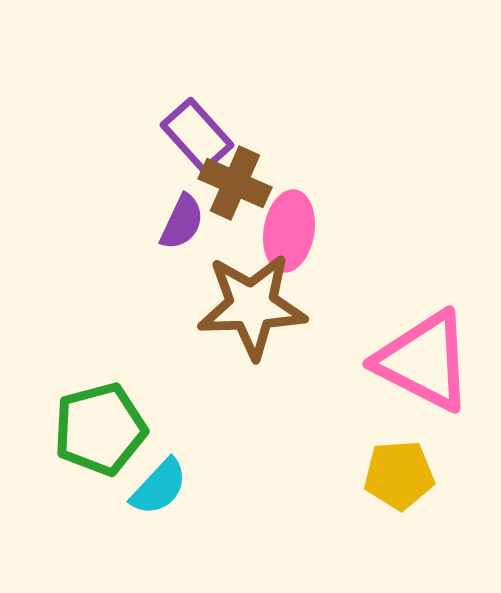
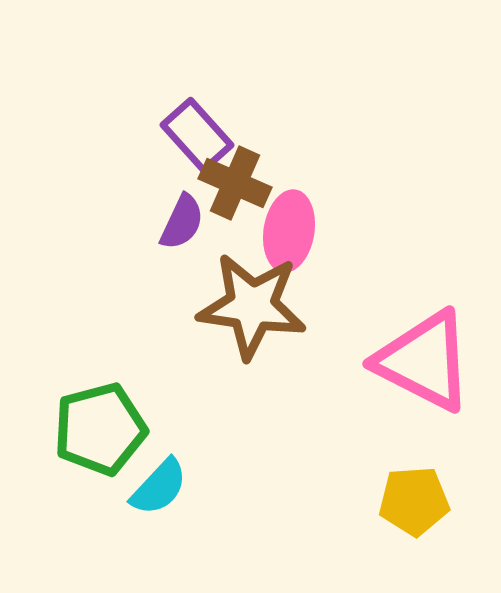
brown star: rotated 10 degrees clockwise
yellow pentagon: moved 15 px right, 26 px down
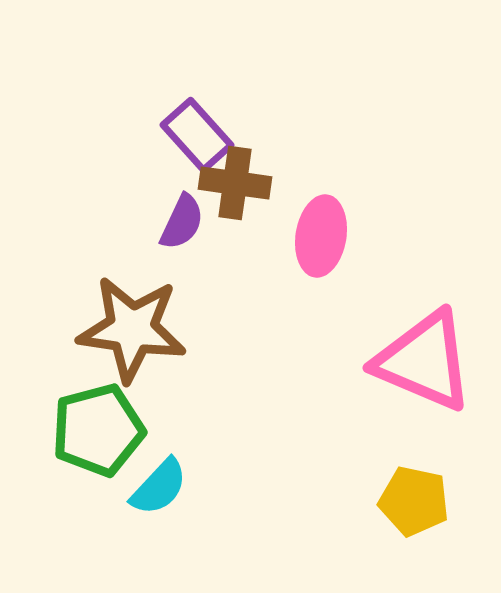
brown cross: rotated 16 degrees counterclockwise
pink ellipse: moved 32 px right, 5 px down
brown star: moved 120 px left, 23 px down
pink triangle: rotated 4 degrees counterclockwise
green pentagon: moved 2 px left, 1 px down
yellow pentagon: rotated 16 degrees clockwise
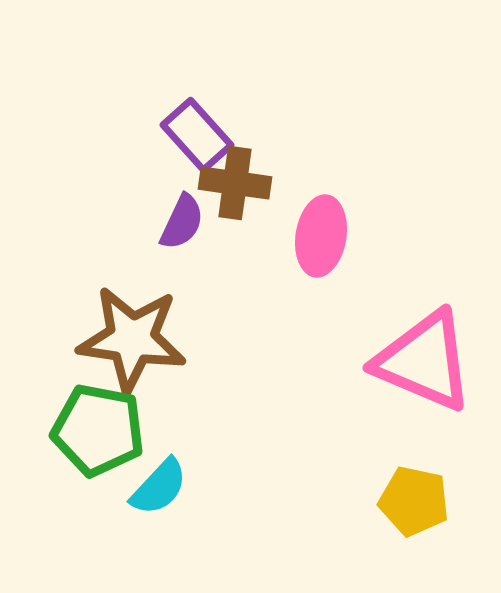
brown star: moved 10 px down
green pentagon: rotated 26 degrees clockwise
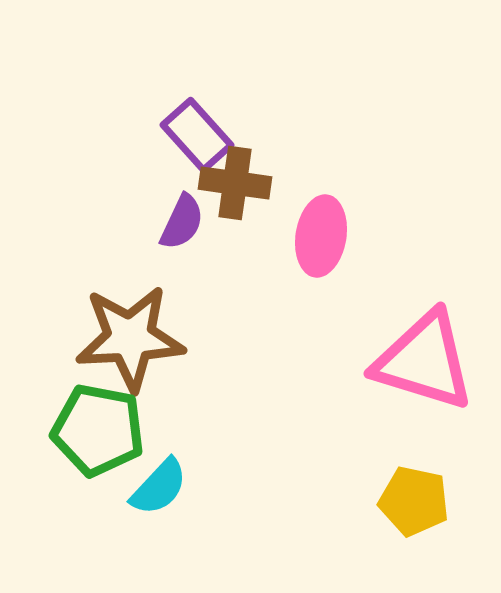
brown star: moved 2 px left, 1 px up; rotated 11 degrees counterclockwise
pink triangle: rotated 6 degrees counterclockwise
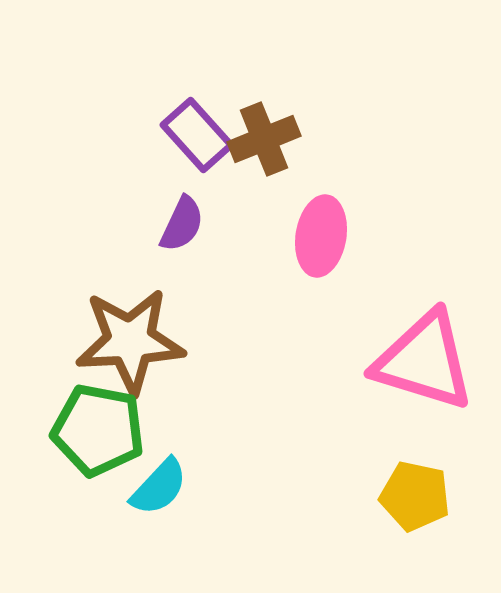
brown cross: moved 29 px right, 44 px up; rotated 30 degrees counterclockwise
purple semicircle: moved 2 px down
brown star: moved 3 px down
yellow pentagon: moved 1 px right, 5 px up
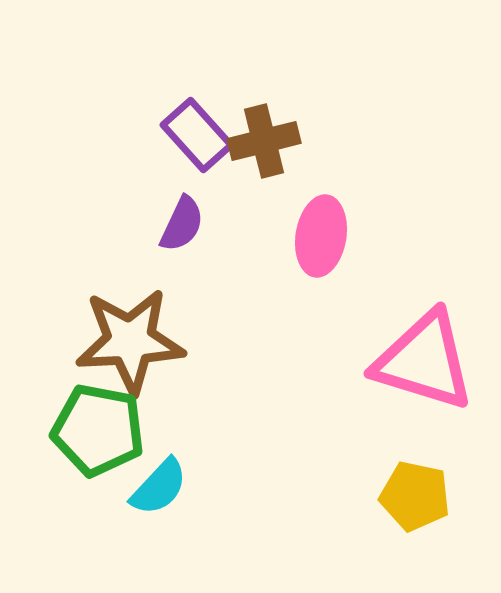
brown cross: moved 2 px down; rotated 8 degrees clockwise
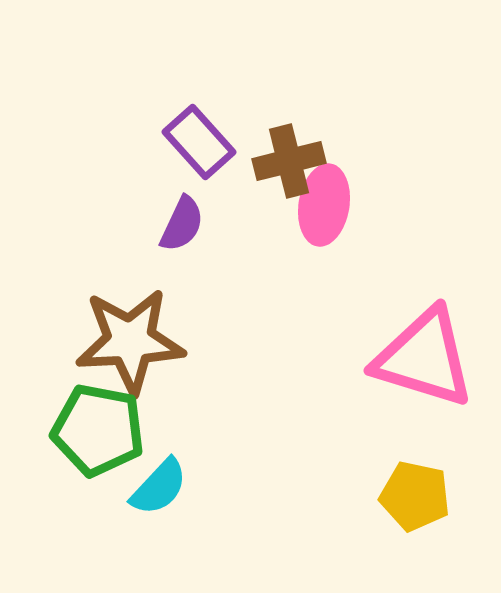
purple rectangle: moved 2 px right, 7 px down
brown cross: moved 25 px right, 20 px down
pink ellipse: moved 3 px right, 31 px up
pink triangle: moved 3 px up
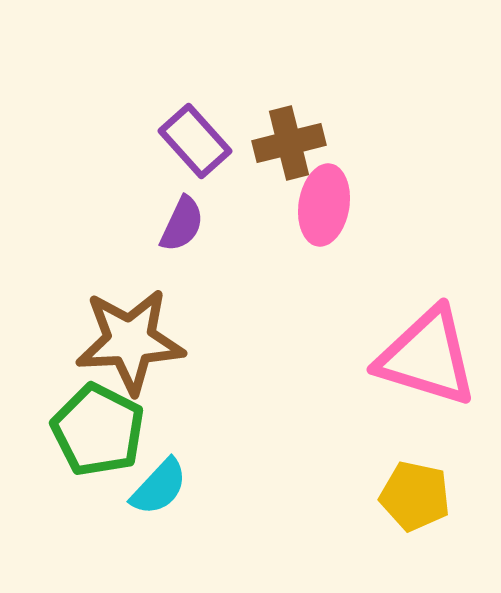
purple rectangle: moved 4 px left, 1 px up
brown cross: moved 18 px up
pink triangle: moved 3 px right, 1 px up
green pentagon: rotated 16 degrees clockwise
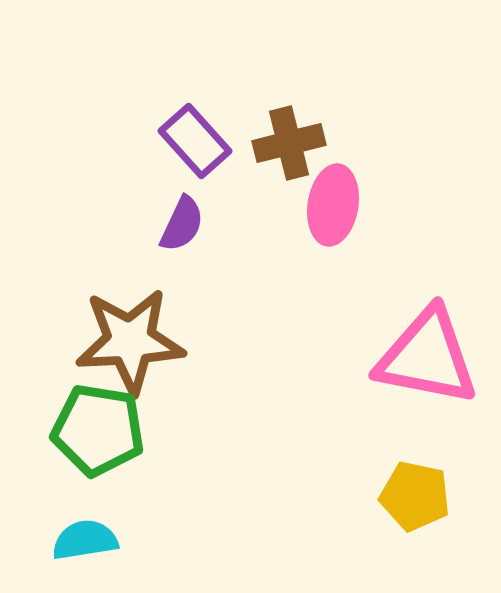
pink ellipse: moved 9 px right
pink triangle: rotated 6 degrees counterclockwise
green pentagon: rotated 18 degrees counterclockwise
cyan semicircle: moved 74 px left, 53 px down; rotated 142 degrees counterclockwise
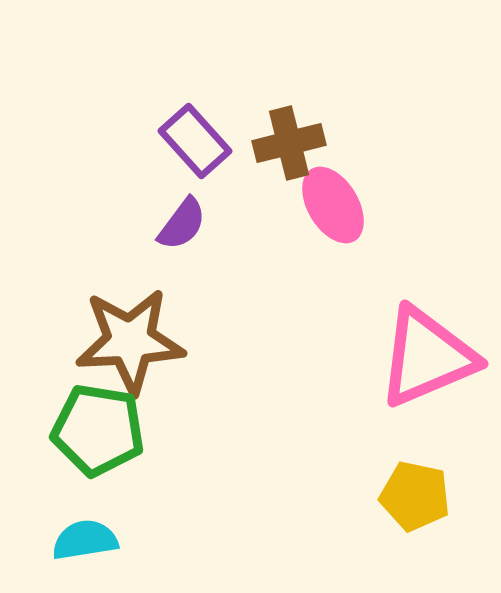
pink ellipse: rotated 40 degrees counterclockwise
purple semicircle: rotated 12 degrees clockwise
pink triangle: rotated 34 degrees counterclockwise
